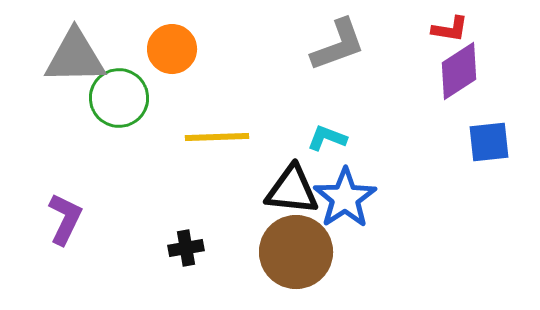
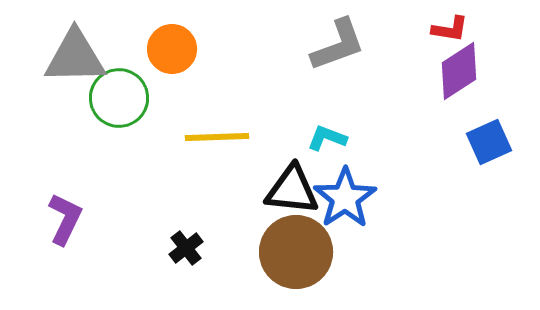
blue square: rotated 18 degrees counterclockwise
black cross: rotated 28 degrees counterclockwise
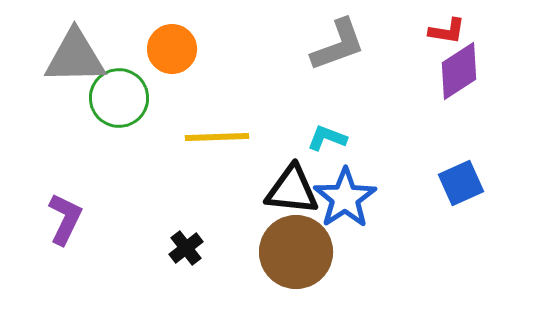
red L-shape: moved 3 px left, 2 px down
blue square: moved 28 px left, 41 px down
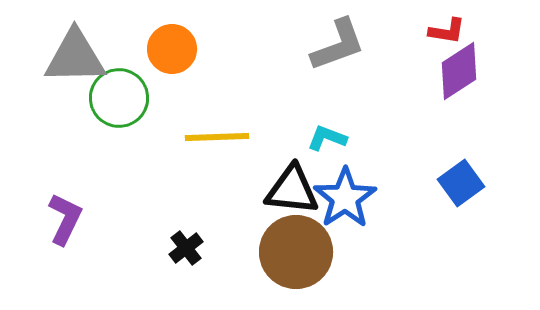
blue square: rotated 12 degrees counterclockwise
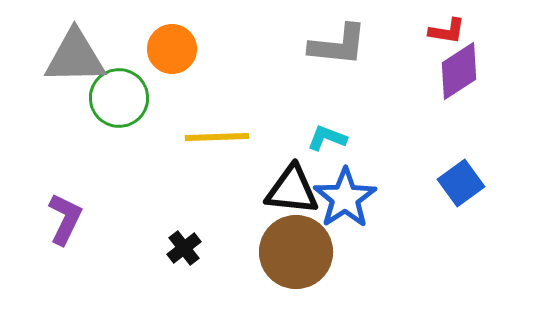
gray L-shape: rotated 26 degrees clockwise
black cross: moved 2 px left
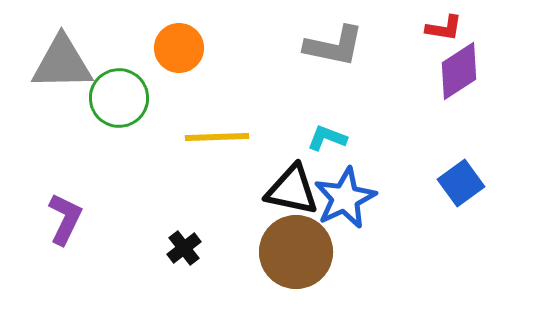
red L-shape: moved 3 px left, 3 px up
gray L-shape: moved 4 px left, 1 px down; rotated 6 degrees clockwise
orange circle: moved 7 px right, 1 px up
gray triangle: moved 13 px left, 6 px down
black triangle: rotated 6 degrees clockwise
blue star: rotated 8 degrees clockwise
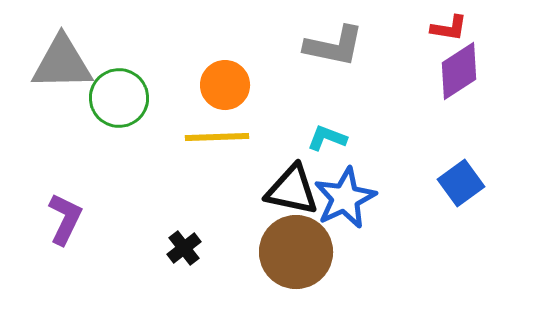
red L-shape: moved 5 px right
orange circle: moved 46 px right, 37 px down
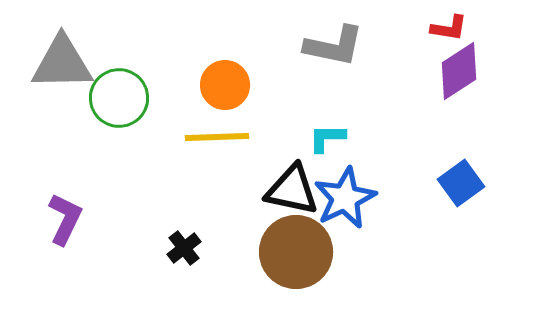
cyan L-shape: rotated 21 degrees counterclockwise
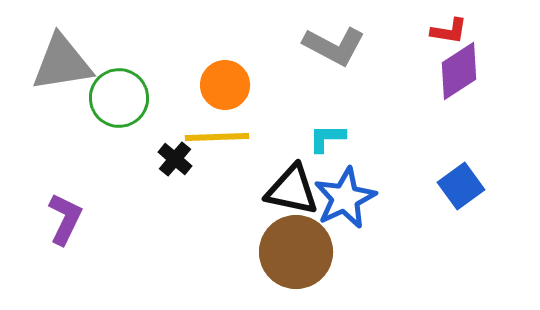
red L-shape: moved 3 px down
gray L-shape: rotated 16 degrees clockwise
gray triangle: rotated 8 degrees counterclockwise
blue square: moved 3 px down
black cross: moved 9 px left, 89 px up; rotated 12 degrees counterclockwise
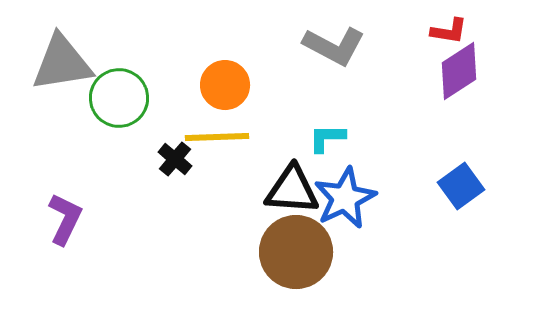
black triangle: rotated 8 degrees counterclockwise
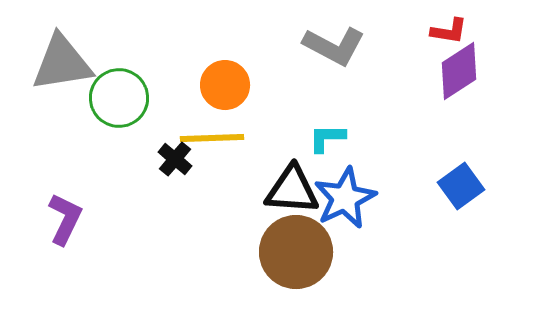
yellow line: moved 5 px left, 1 px down
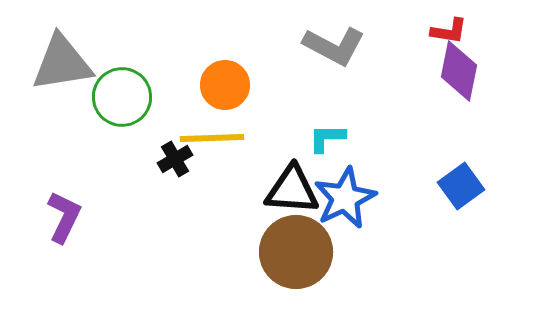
purple diamond: rotated 46 degrees counterclockwise
green circle: moved 3 px right, 1 px up
black cross: rotated 20 degrees clockwise
purple L-shape: moved 1 px left, 2 px up
